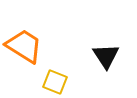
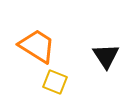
orange trapezoid: moved 13 px right
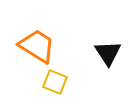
black triangle: moved 2 px right, 3 px up
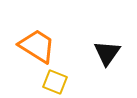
black triangle: moved 1 px left; rotated 8 degrees clockwise
